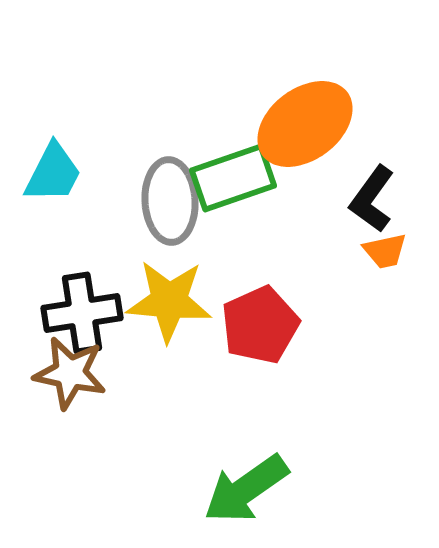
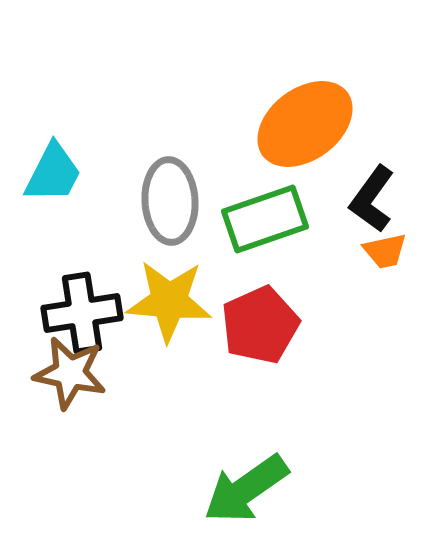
green rectangle: moved 32 px right, 41 px down
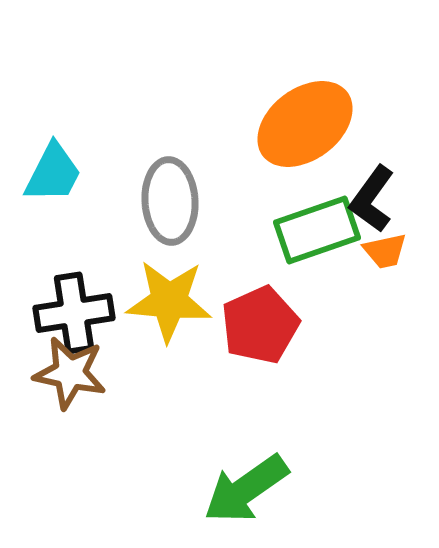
green rectangle: moved 52 px right, 11 px down
black cross: moved 8 px left
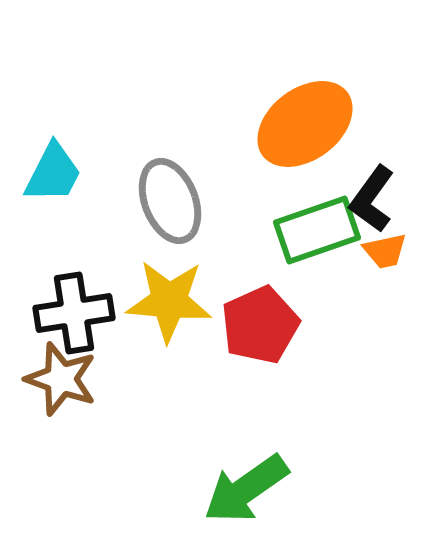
gray ellipse: rotated 18 degrees counterclockwise
brown star: moved 9 px left, 6 px down; rotated 8 degrees clockwise
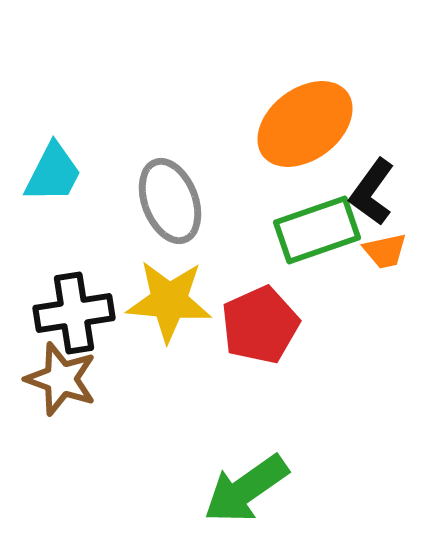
black L-shape: moved 7 px up
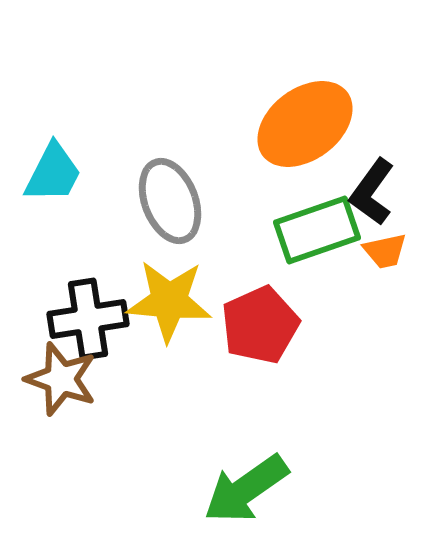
black cross: moved 14 px right, 6 px down
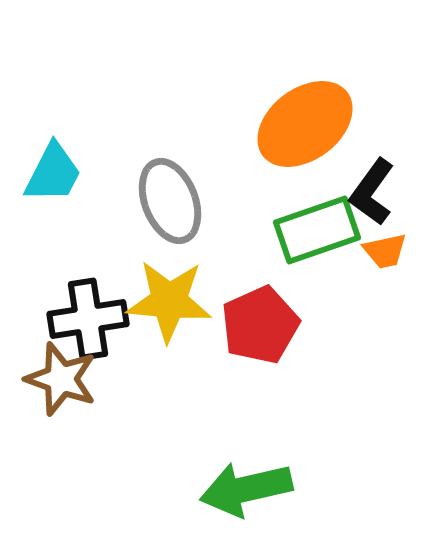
green arrow: rotated 22 degrees clockwise
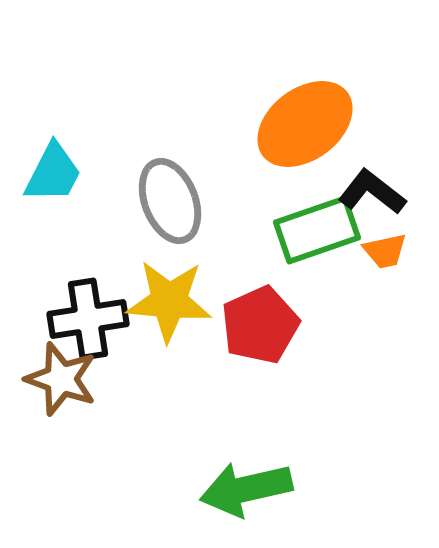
black L-shape: rotated 92 degrees clockwise
